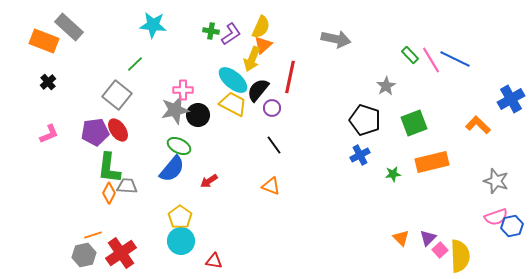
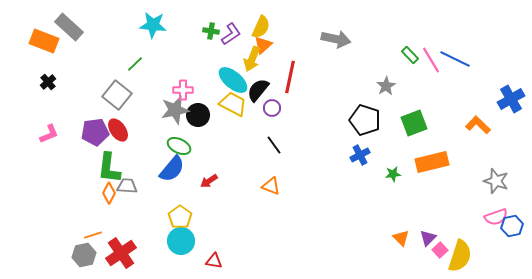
yellow semicircle at (460, 256): rotated 20 degrees clockwise
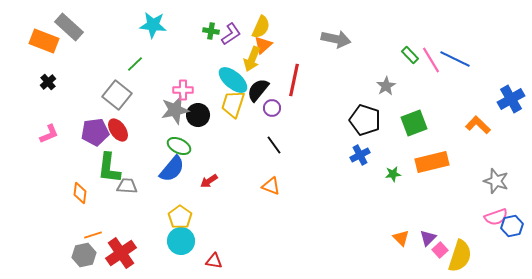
red line at (290, 77): moved 4 px right, 3 px down
yellow trapezoid at (233, 104): rotated 100 degrees counterclockwise
orange diamond at (109, 193): moved 29 px left; rotated 20 degrees counterclockwise
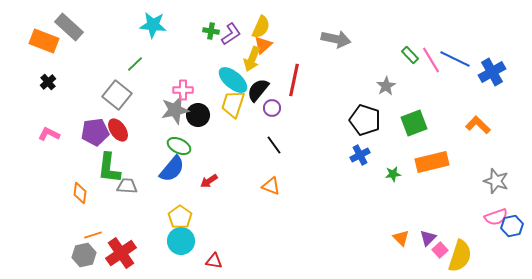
blue cross at (511, 99): moved 19 px left, 27 px up
pink L-shape at (49, 134): rotated 130 degrees counterclockwise
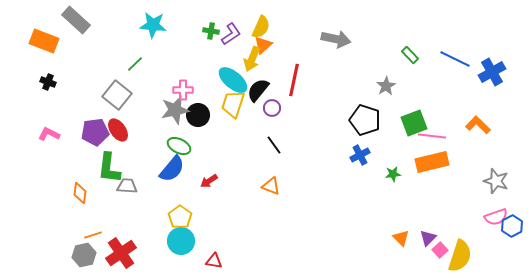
gray rectangle at (69, 27): moved 7 px right, 7 px up
pink line at (431, 60): moved 1 px right, 76 px down; rotated 52 degrees counterclockwise
black cross at (48, 82): rotated 28 degrees counterclockwise
blue hexagon at (512, 226): rotated 15 degrees counterclockwise
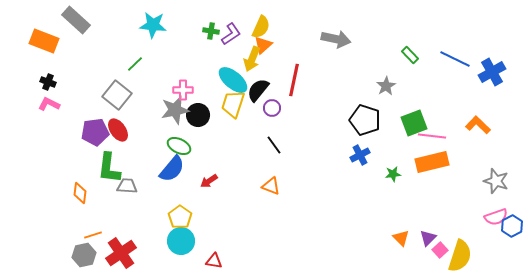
pink L-shape at (49, 134): moved 30 px up
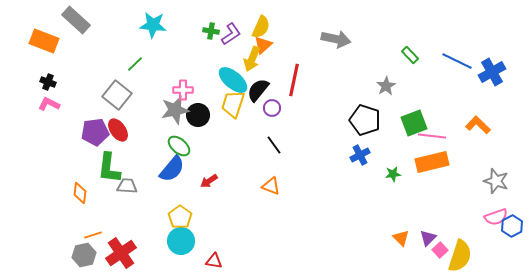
blue line at (455, 59): moved 2 px right, 2 px down
green ellipse at (179, 146): rotated 15 degrees clockwise
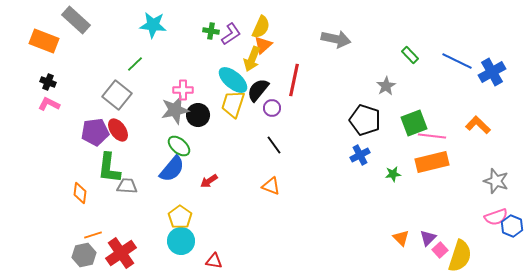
blue hexagon at (512, 226): rotated 10 degrees counterclockwise
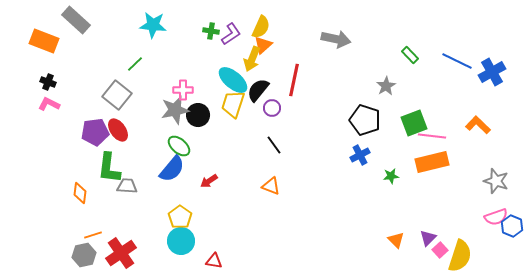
green star at (393, 174): moved 2 px left, 2 px down
orange triangle at (401, 238): moved 5 px left, 2 px down
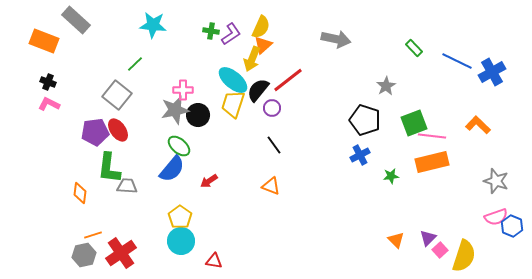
green rectangle at (410, 55): moved 4 px right, 7 px up
red line at (294, 80): moved 6 px left; rotated 40 degrees clockwise
yellow semicircle at (460, 256): moved 4 px right
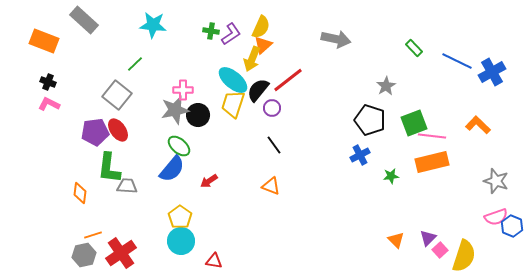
gray rectangle at (76, 20): moved 8 px right
black pentagon at (365, 120): moved 5 px right
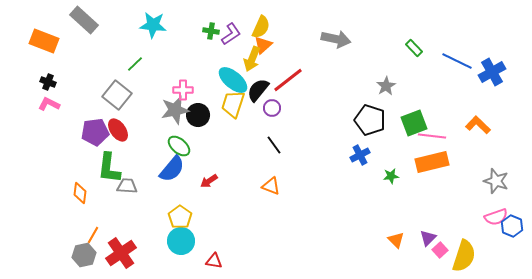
orange line at (93, 235): rotated 42 degrees counterclockwise
